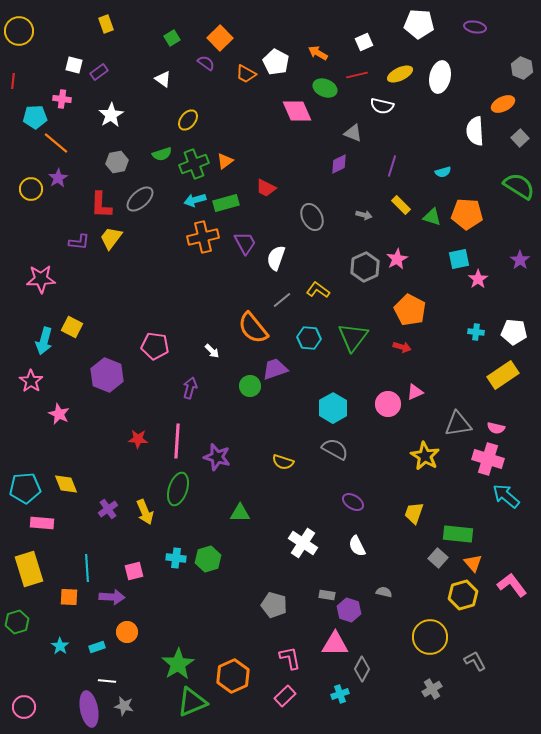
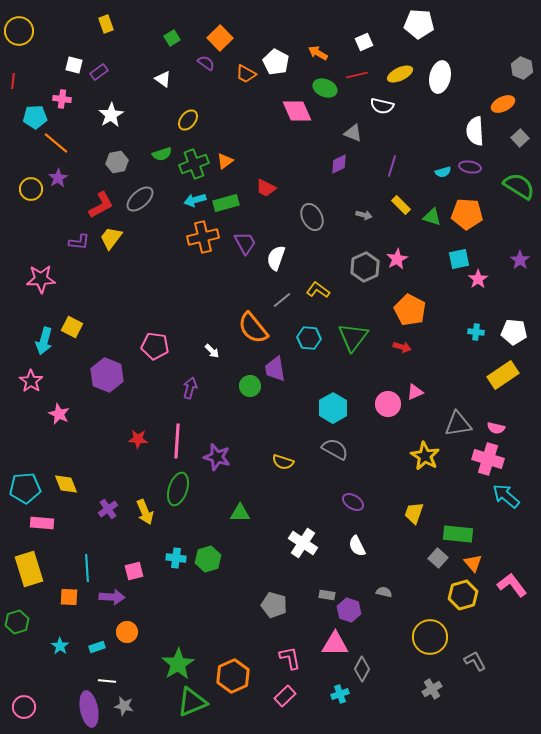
purple ellipse at (475, 27): moved 5 px left, 140 px down
red L-shape at (101, 205): rotated 120 degrees counterclockwise
purple trapezoid at (275, 369): rotated 80 degrees counterclockwise
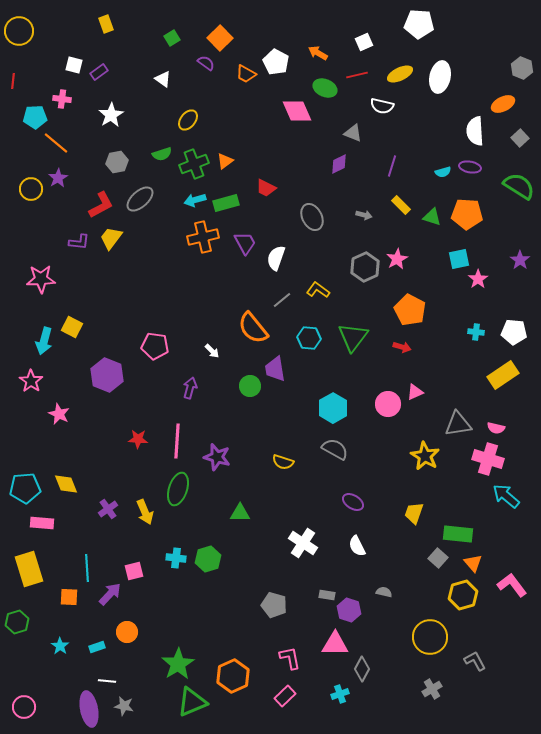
purple arrow at (112, 597): moved 2 px left, 3 px up; rotated 50 degrees counterclockwise
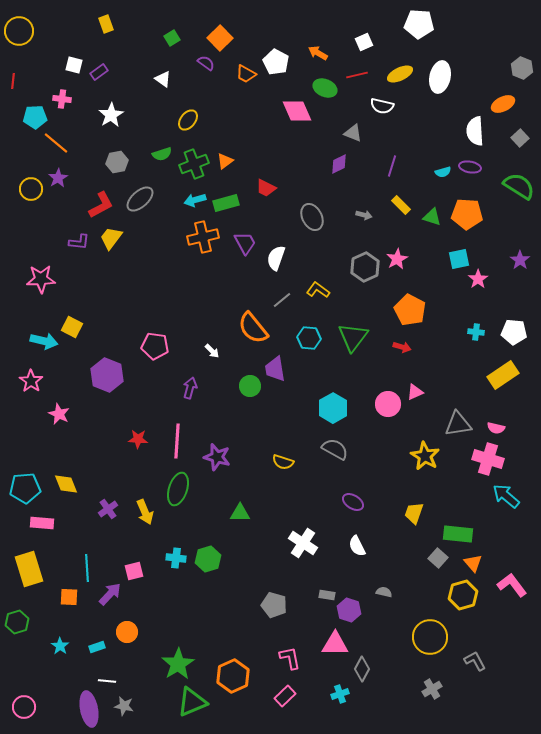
cyan arrow at (44, 341): rotated 92 degrees counterclockwise
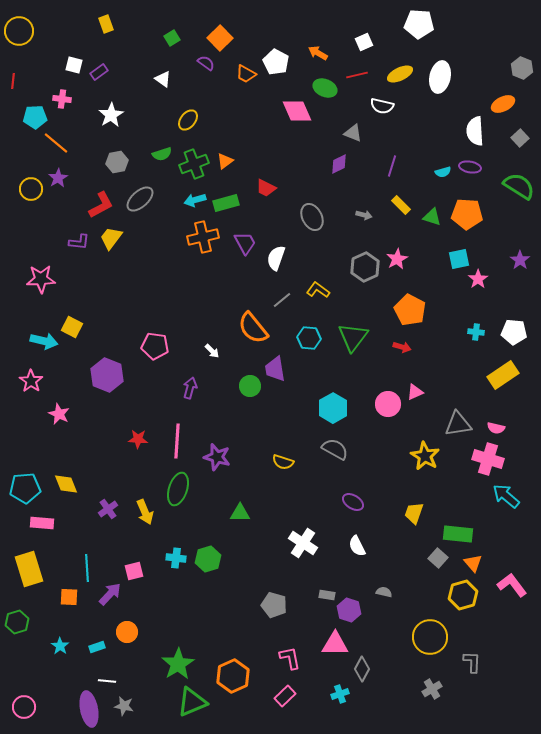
gray L-shape at (475, 661): moved 3 px left, 1 px down; rotated 30 degrees clockwise
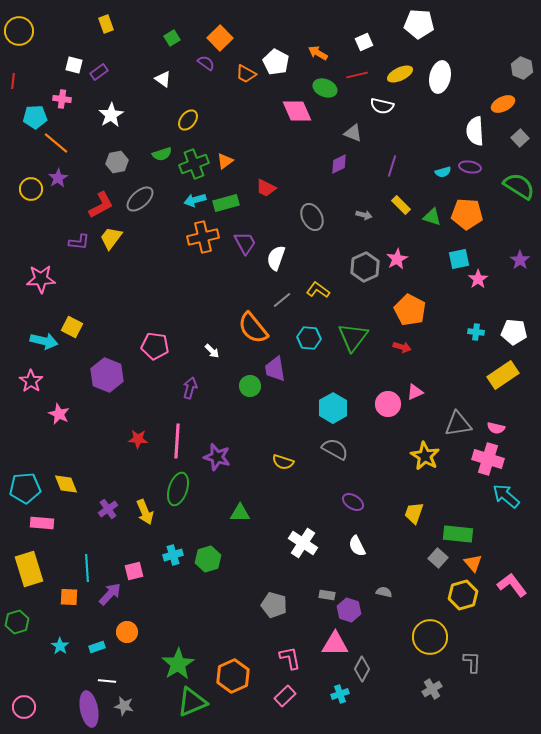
cyan cross at (176, 558): moved 3 px left, 3 px up; rotated 24 degrees counterclockwise
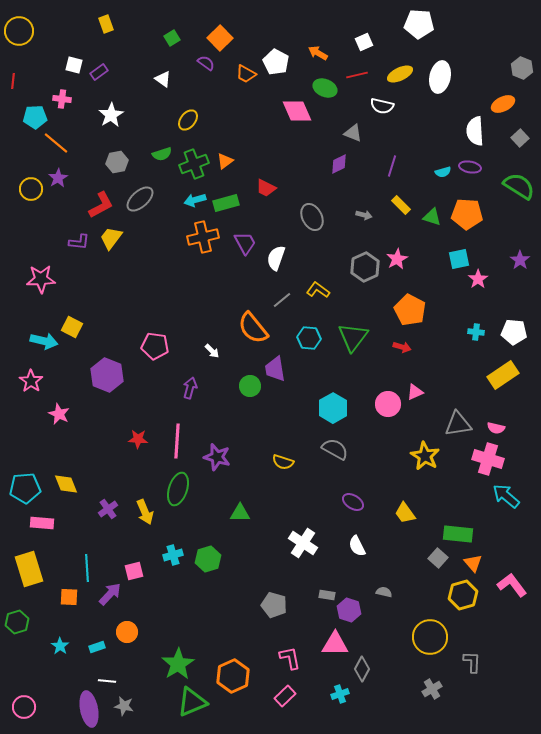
yellow trapezoid at (414, 513): moved 9 px left; rotated 55 degrees counterclockwise
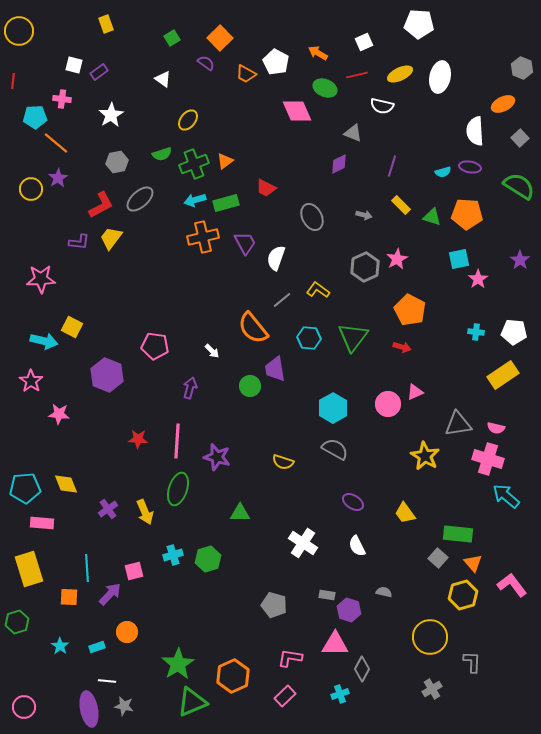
pink star at (59, 414): rotated 20 degrees counterclockwise
pink L-shape at (290, 658): rotated 70 degrees counterclockwise
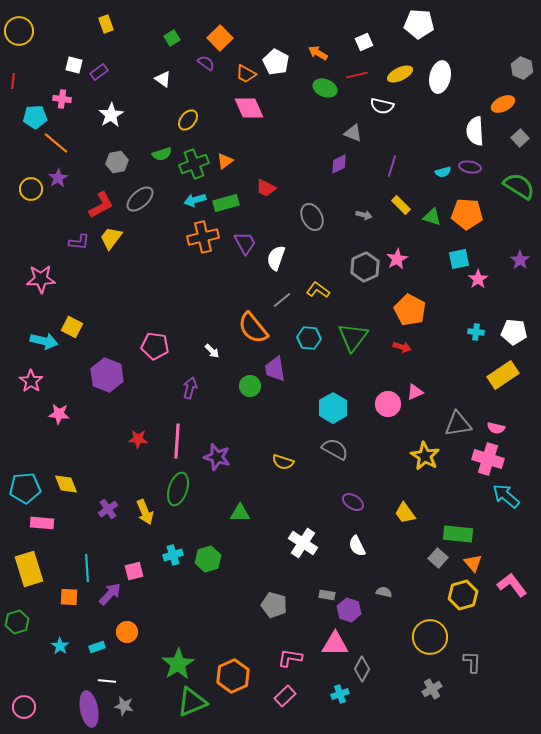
pink diamond at (297, 111): moved 48 px left, 3 px up
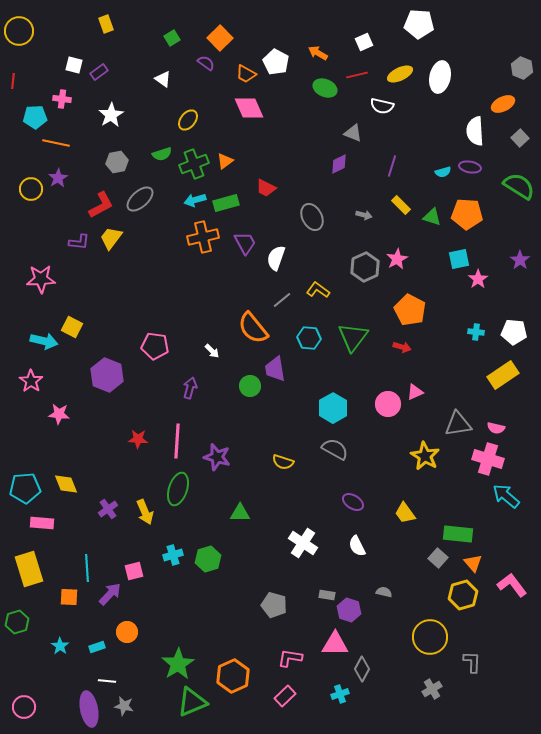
orange line at (56, 143): rotated 28 degrees counterclockwise
